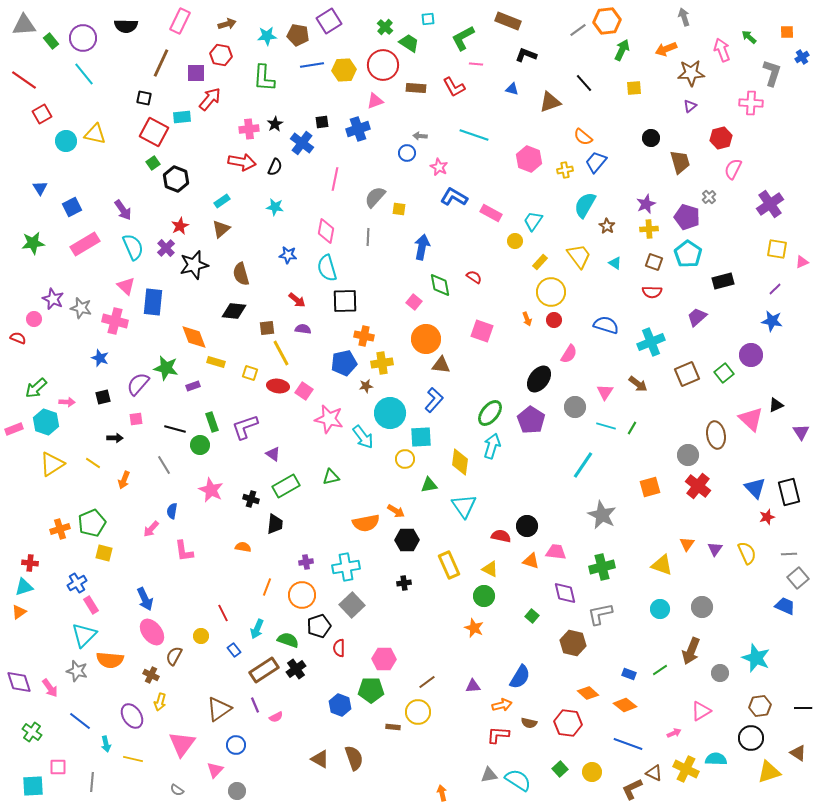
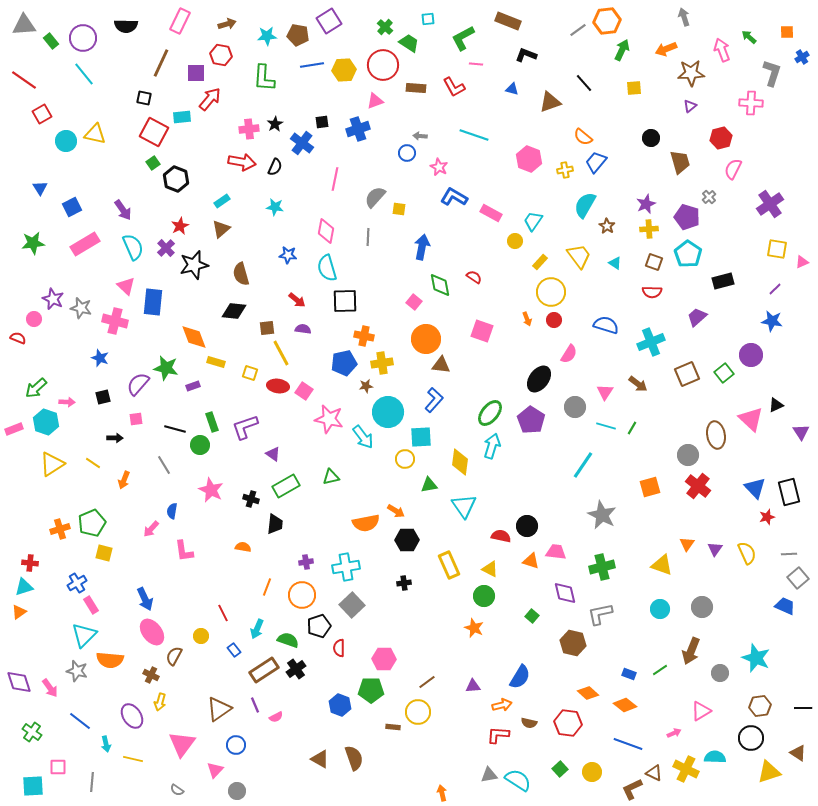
cyan circle at (390, 413): moved 2 px left, 1 px up
cyan semicircle at (716, 759): moved 1 px left, 2 px up
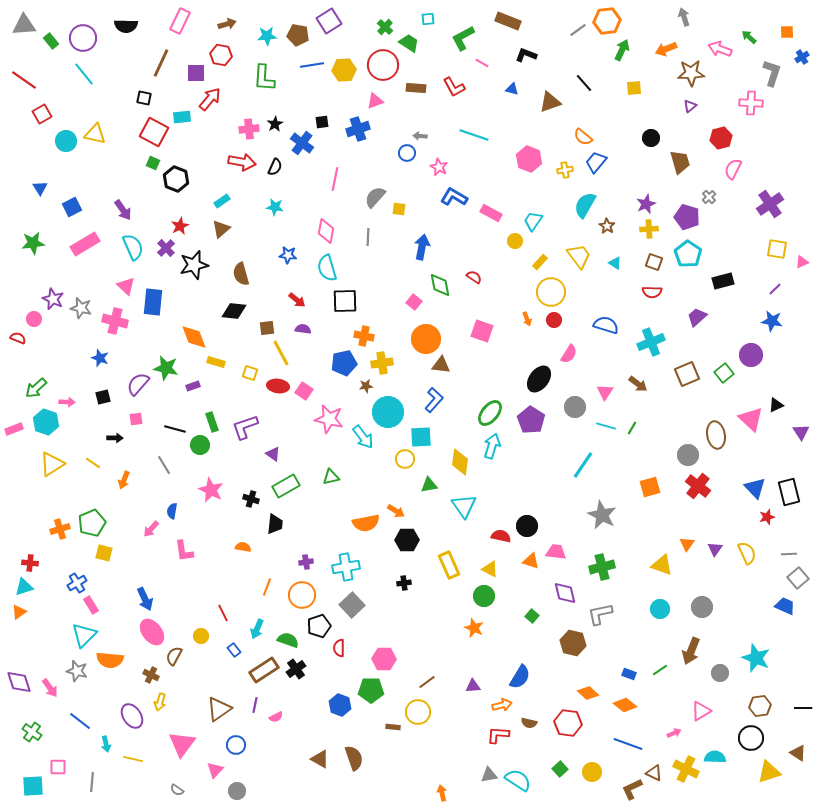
pink arrow at (722, 50): moved 2 px left, 1 px up; rotated 50 degrees counterclockwise
pink line at (476, 64): moved 6 px right, 1 px up; rotated 24 degrees clockwise
green square at (153, 163): rotated 32 degrees counterclockwise
purple line at (255, 705): rotated 35 degrees clockwise
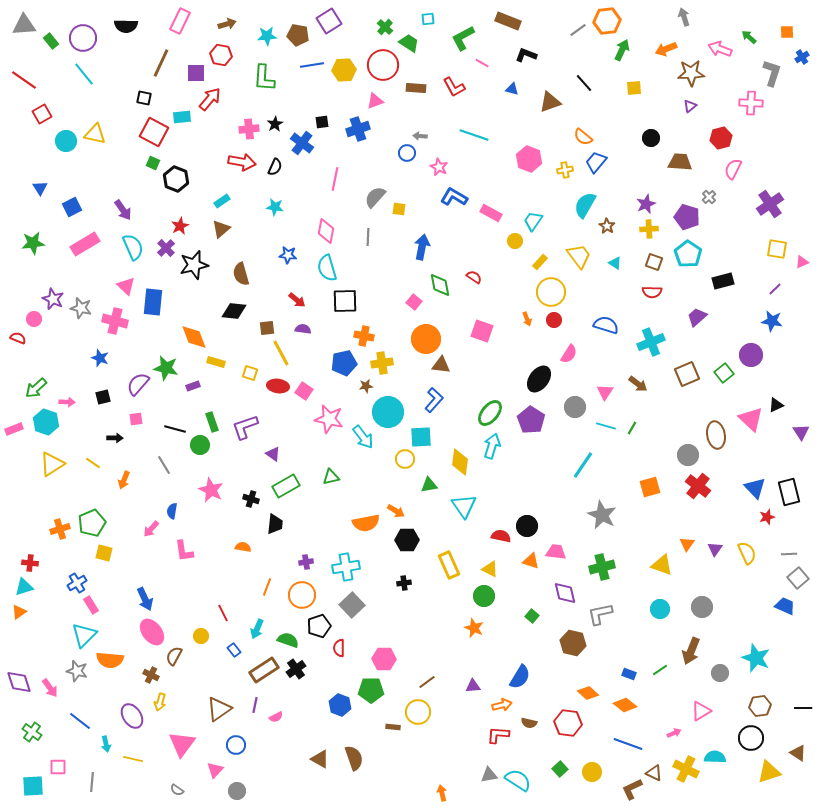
brown trapezoid at (680, 162): rotated 70 degrees counterclockwise
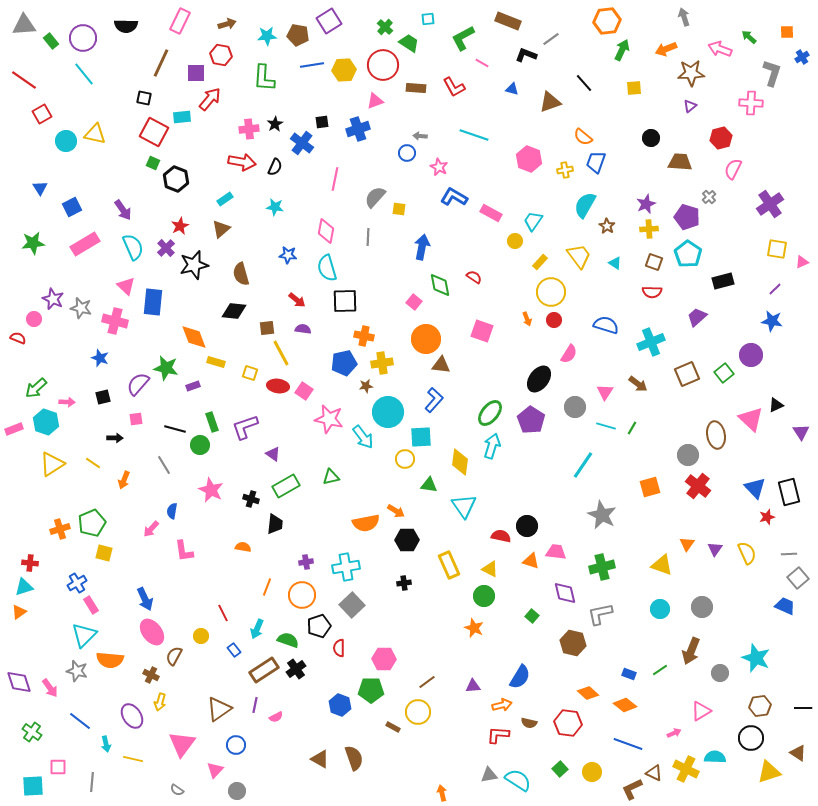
gray line at (578, 30): moved 27 px left, 9 px down
blue trapezoid at (596, 162): rotated 20 degrees counterclockwise
cyan rectangle at (222, 201): moved 3 px right, 2 px up
green triangle at (429, 485): rotated 18 degrees clockwise
brown rectangle at (393, 727): rotated 24 degrees clockwise
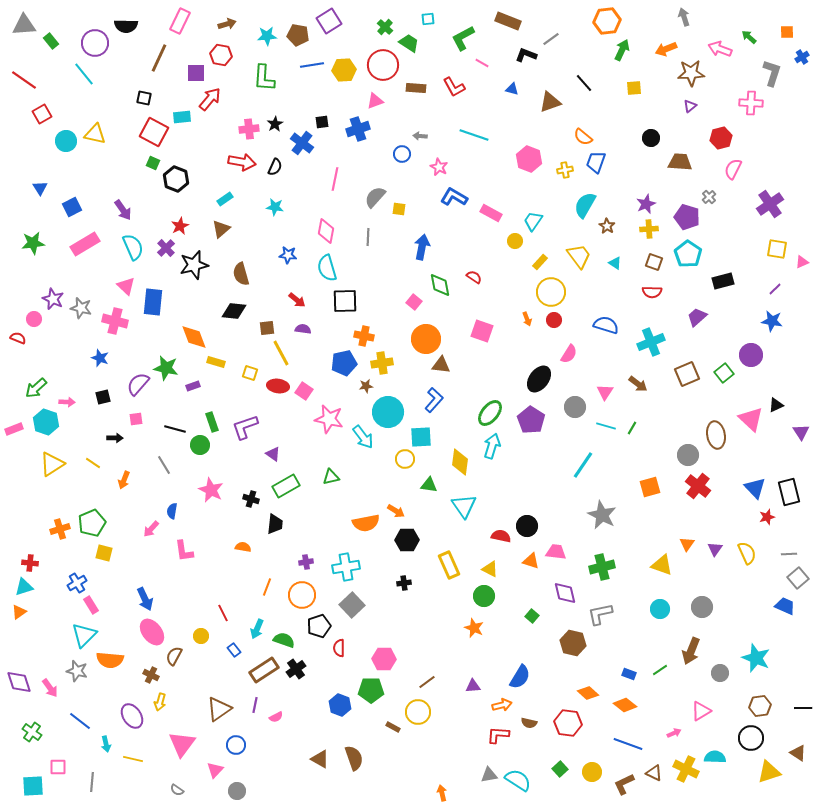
purple circle at (83, 38): moved 12 px right, 5 px down
brown line at (161, 63): moved 2 px left, 5 px up
blue circle at (407, 153): moved 5 px left, 1 px down
green semicircle at (288, 640): moved 4 px left
brown L-shape at (632, 789): moved 8 px left, 5 px up
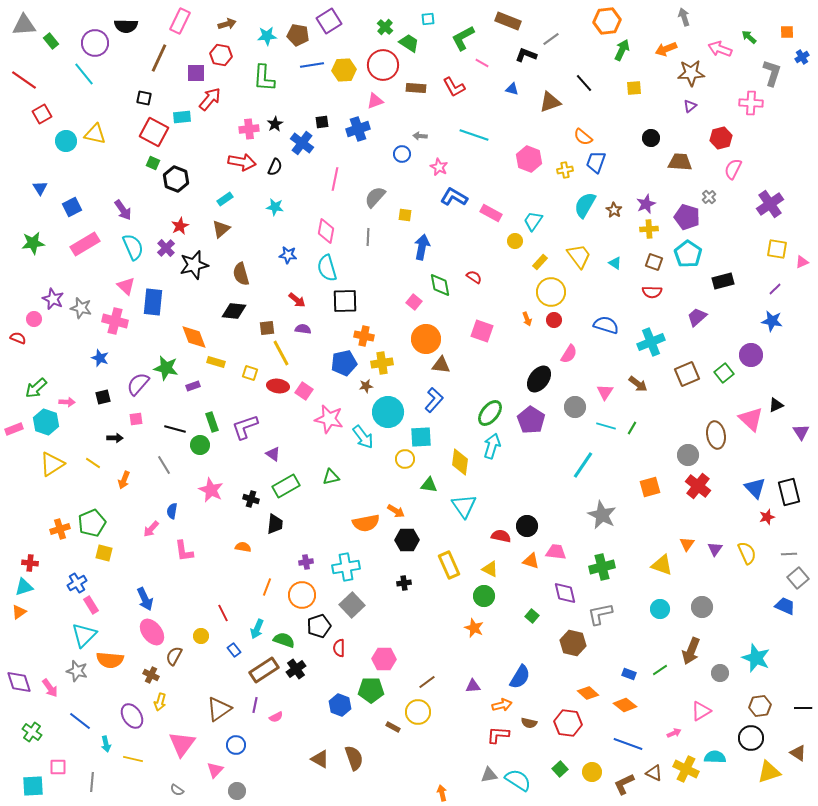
yellow square at (399, 209): moved 6 px right, 6 px down
brown star at (607, 226): moved 7 px right, 16 px up
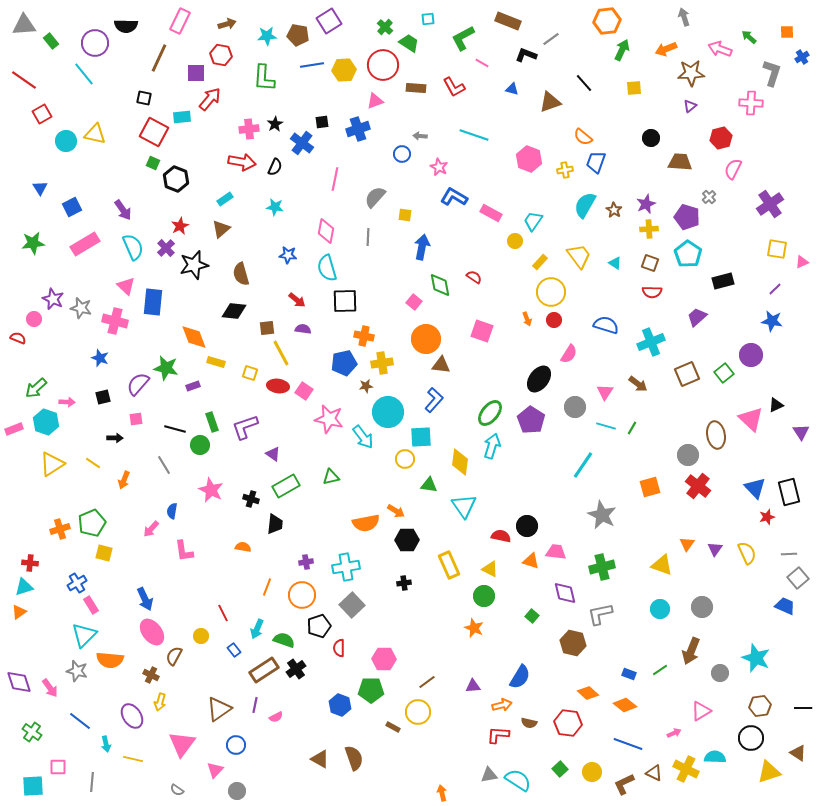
brown square at (654, 262): moved 4 px left, 1 px down
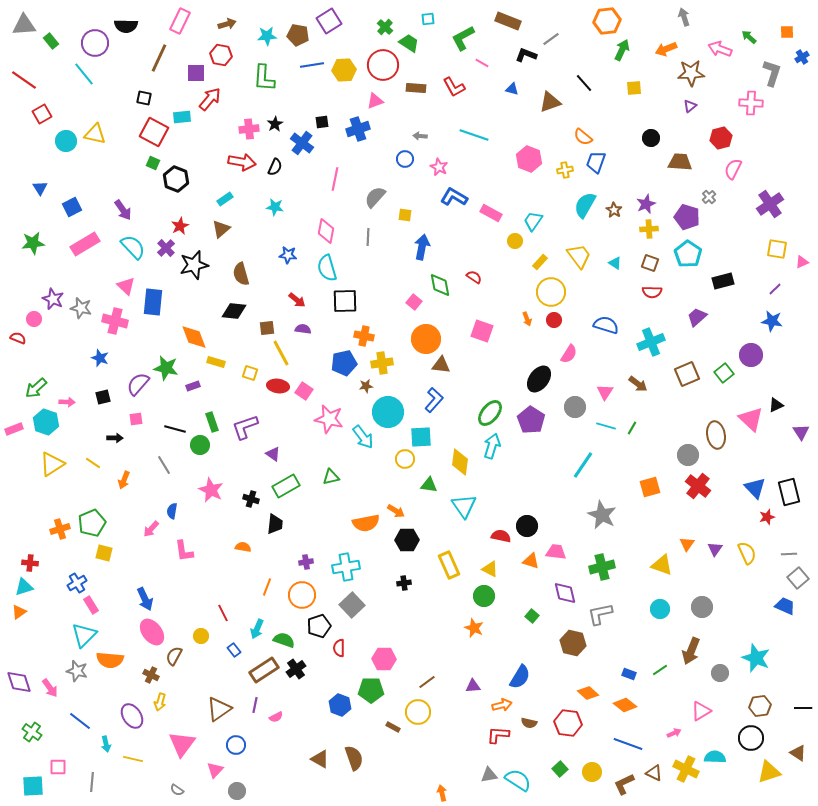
blue circle at (402, 154): moved 3 px right, 5 px down
cyan semicircle at (133, 247): rotated 20 degrees counterclockwise
